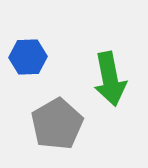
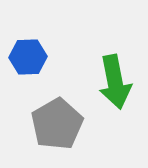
green arrow: moved 5 px right, 3 px down
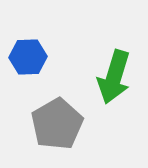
green arrow: moved 1 px left, 5 px up; rotated 28 degrees clockwise
